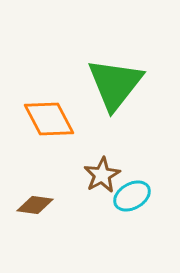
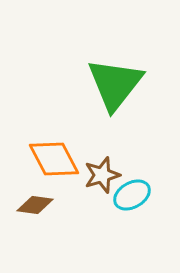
orange diamond: moved 5 px right, 40 px down
brown star: rotated 12 degrees clockwise
cyan ellipse: moved 1 px up
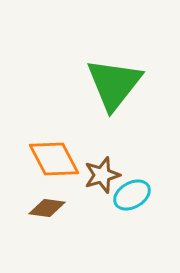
green triangle: moved 1 px left
brown diamond: moved 12 px right, 3 px down
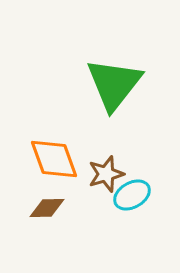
orange diamond: rotated 8 degrees clockwise
brown star: moved 4 px right, 1 px up
brown diamond: rotated 9 degrees counterclockwise
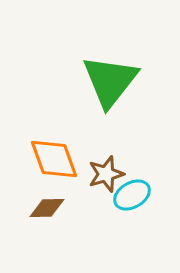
green triangle: moved 4 px left, 3 px up
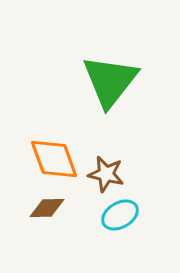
brown star: rotated 30 degrees clockwise
cyan ellipse: moved 12 px left, 20 px down
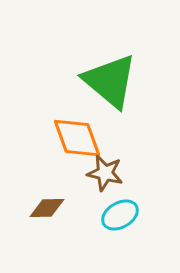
green triangle: rotated 28 degrees counterclockwise
orange diamond: moved 23 px right, 21 px up
brown star: moved 1 px left, 1 px up
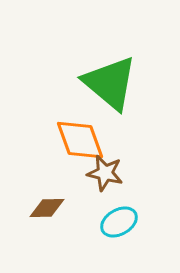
green triangle: moved 2 px down
orange diamond: moved 3 px right, 2 px down
cyan ellipse: moved 1 px left, 7 px down
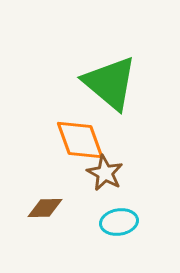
brown star: rotated 15 degrees clockwise
brown diamond: moved 2 px left
cyan ellipse: rotated 21 degrees clockwise
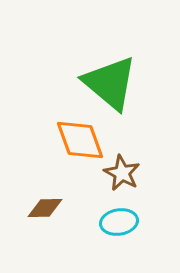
brown star: moved 17 px right
